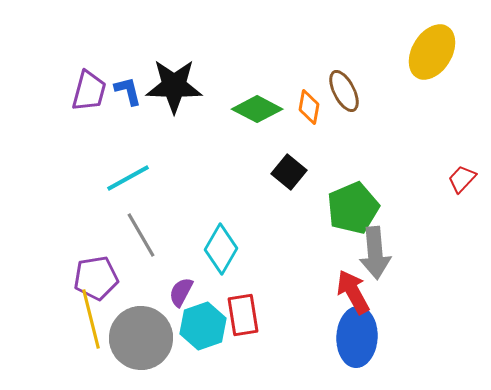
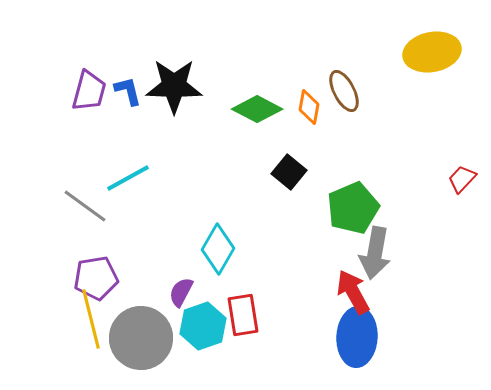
yellow ellipse: rotated 48 degrees clockwise
gray line: moved 56 px left, 29 px up; rotated 24 degrees counterclockwise
cyan diamond: moved 3 px left
gray arrow: rotated 15 degrees clockwise
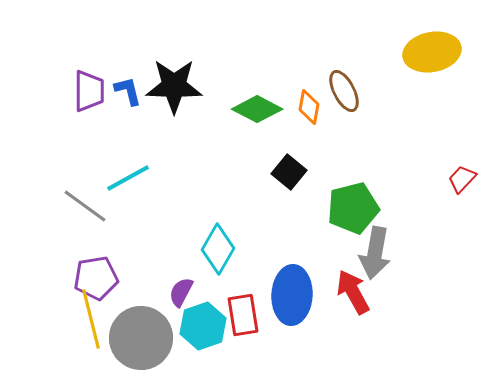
purple trapezoid: rotated 15 degrees counterclockwise
green pentagon: rotated 9 degrees clockwise
blue ellipse: moved 65 px left, 42 px up
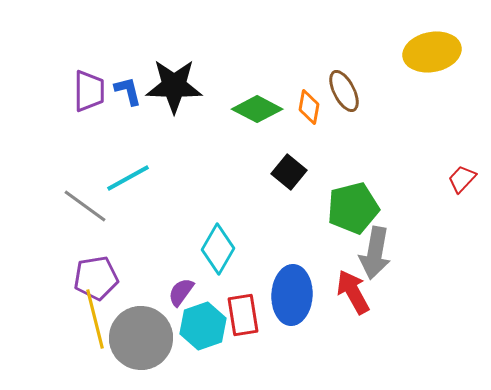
purple semicircle: rotated 8 degrees clockwise
yellow line: moved 4 px right
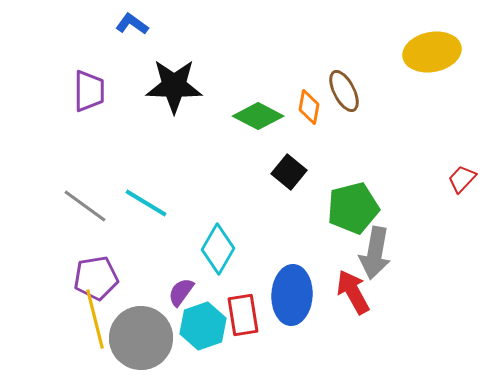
blue L-shape: moved 4 px right, 67 px up; rotated 40 degrees counterclockwise
green diamond: moved 1 px right, 7 px down
cyan line: moved 18 px right, 25 px down; rotated 60 degrees clockwise
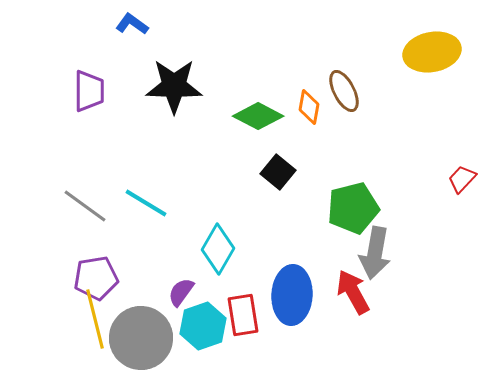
black square: moved 11 px left
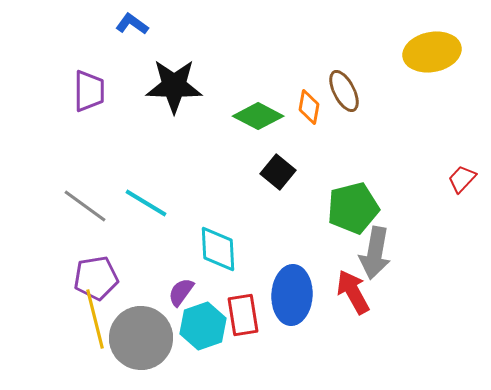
cyan diamond: rotated 33 degrees counterclockwise
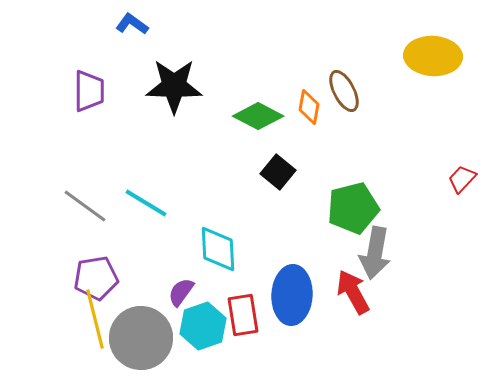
yellow ellipse: moved 1 px right, 4 px down; rotated 14 degrees clockwise
